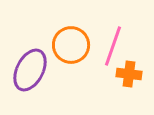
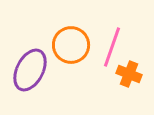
pink line: moved 1 px left, 1 px down
orange cross: rotated 15 degrees clockwise
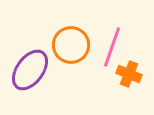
purple ellipse: rotated 9 degrees clockwise
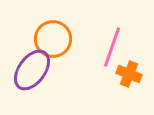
orange circle: moved 18 px left, 6 px up
purple ellipse: moved 2 px right
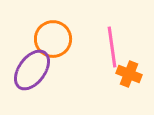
pink line: rotated 27 degrees counterclockwise
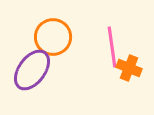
orange circle: moved 2 px up
orange cross: moved 6 px up
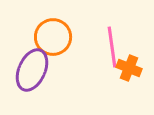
purple ellipse: rotated 12 degrees counterclockwise
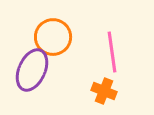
pink line: moved 5 px down
orange cross: moved 25 px left, 23 px down
